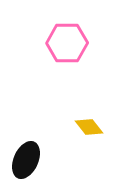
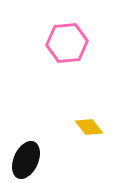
pink hexagon: rotated 6 degrees counterclockwise
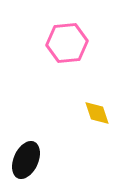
yellow diamond: moved 8 px right, 14 px up; rotated 20 degrees clockwise
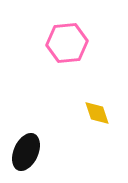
black ellipse: moved 8 px up
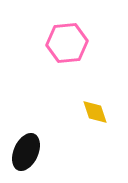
yellow diamond: moved 2 px left, 1 px up
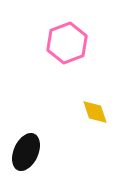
pink hexagon: rotated 15 degrees counterclockwise
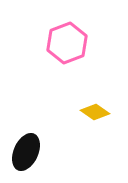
yellow diamond: rotated 36 degrees counterclockwise
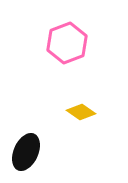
yellow diamond: moved 14 px left
